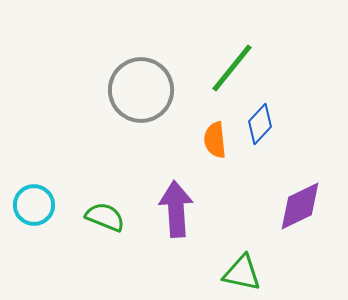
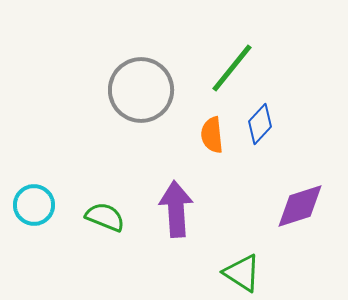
orange semicircle: moved 3 px left, 5 px up
purple diamond: rotated 8 degrees clockwise
green triangle: rotated 21 degrees clockwise
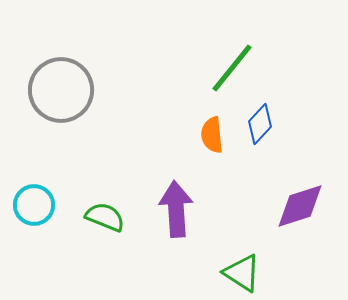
gray circle: moved 80 px left
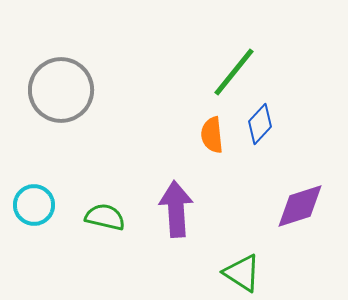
green line: moved 2 px right, 4 px down
green semicircle: rotated 9 degrees counterclockwise
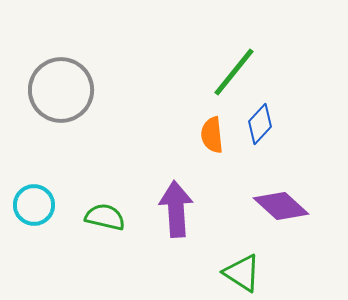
purple diamond: moved 19 px left; rotated 60 degrees clockwise
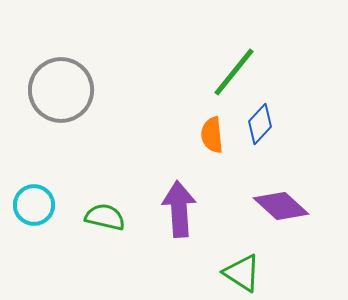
purple arrow: moved 3 px right
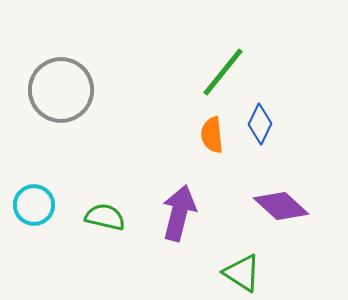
green line: moved 11 px left
blue diamond: rotated 18 degrees counterclockwise
purple arrow: moved 4 px down; rotated 18 degrees clockwise
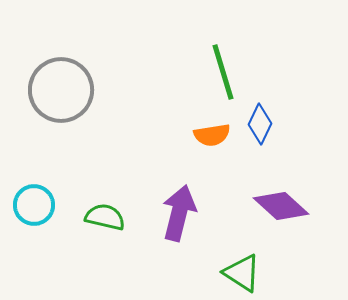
green line: rotated 56 degrees counterclockwise
orange semicircle: rotated 93 degrees counterclockwise
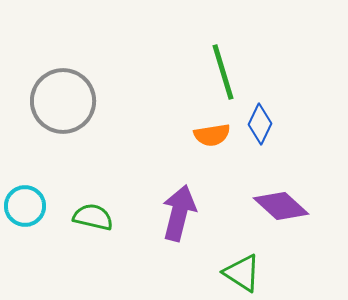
gray circle: moved 2 px right, 11 px down
cyan circle: moved 9 px left, 1 px down
green semicircle: moved 12 px left
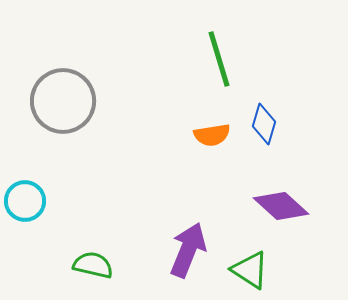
green line: moved 4 px left, 13 px up
blue diamond: moved 4 px right; rotated 9 degrees counterclockwise
cyan circle: moved 5 px up
purple arrow: moved 9 px right, 37 px down; rotated 8 degrees clockwise
green semicircle: moved 48 px down
green triangle: moved 8 px right, 3 px up
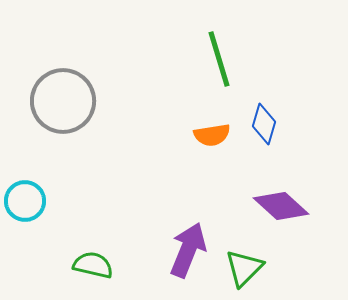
green triangle: moved 6 px left, 2 px up; rotated 42 degrees clockwise
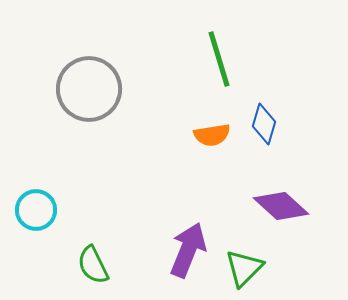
gray circle: moved 26 px right, 12 px up
cyan circle: moved 11 px right, 9 px down
green semicircle: rotated 129 degrees counterclockwise
